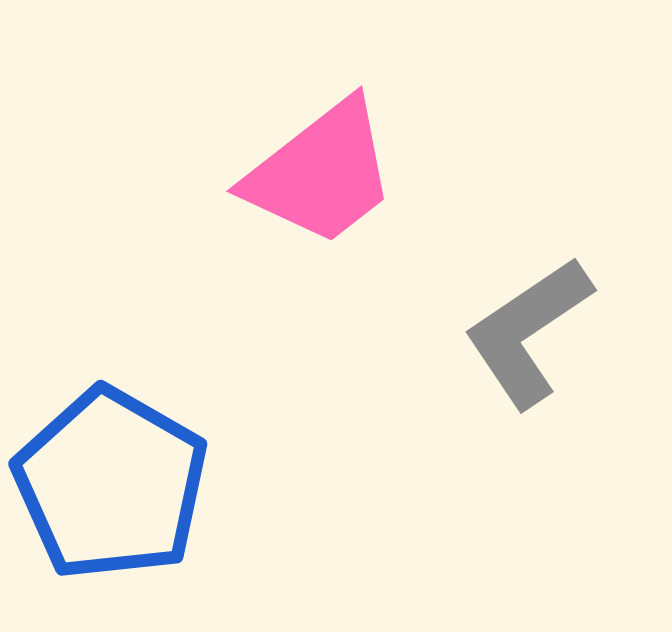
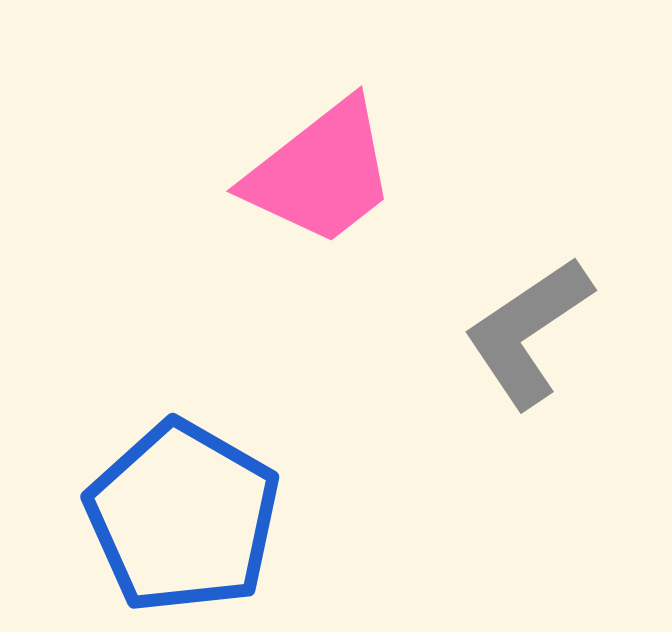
blue pentagon: moved 72 px right, 33 px down
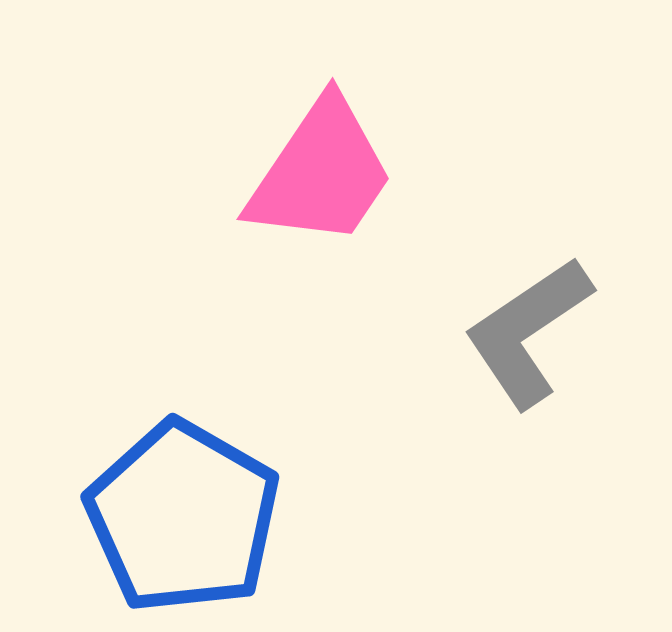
pink trapezoid: rotated 18 degrees counterclockwise
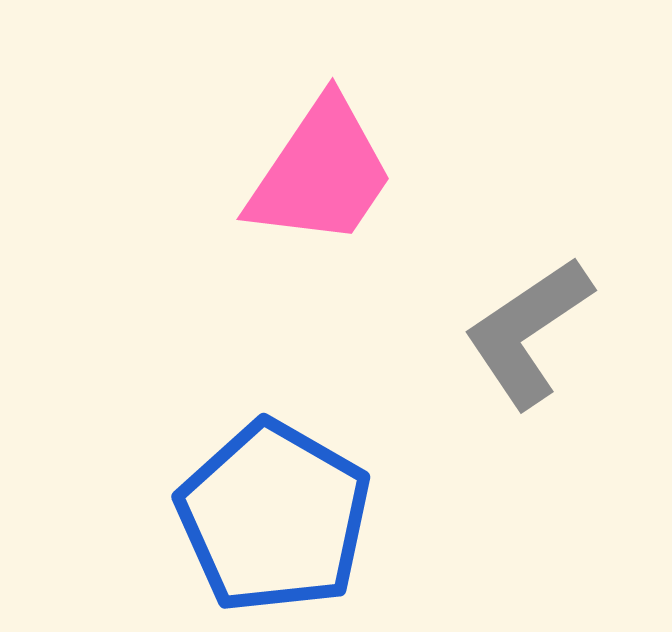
blue pentagon: moved 91 px right
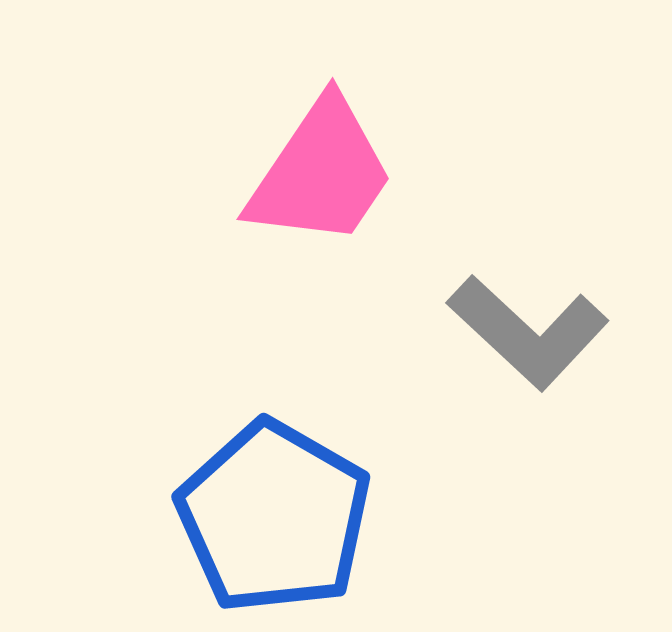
gray L-shape: rotated 103 degrees counterclockwise
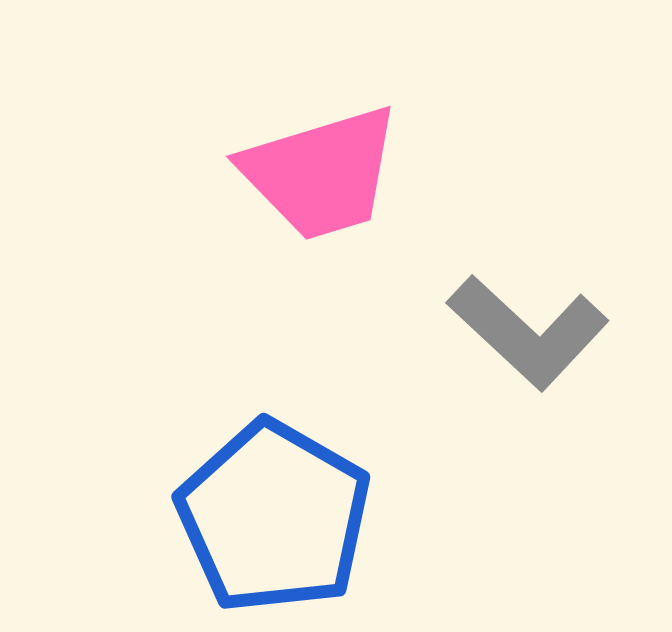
pink trapezoid: rotated 39 degrees clockwise
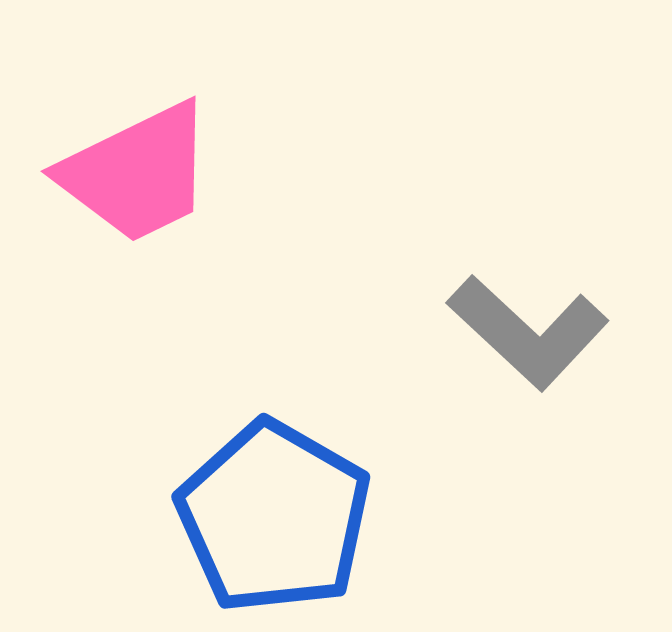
pink trapezoid: moved 184 px left; rotated 9 degrees counterclockwise
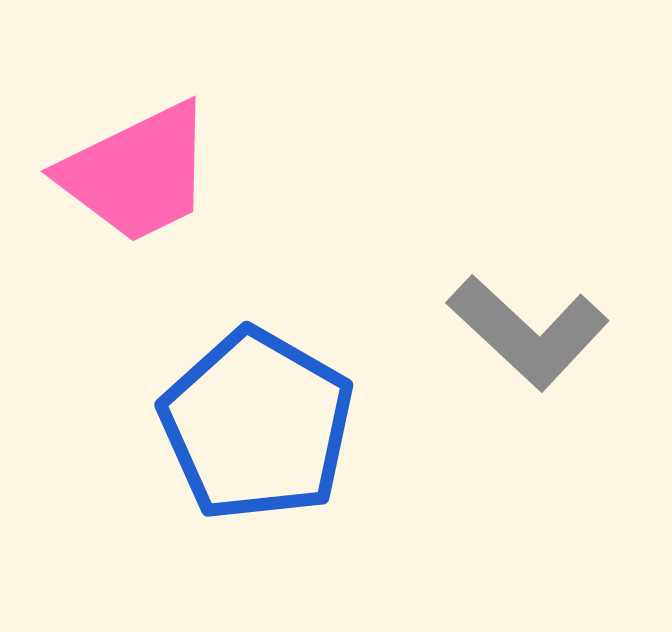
blue pentagon: moved 17 px left, 92 px up
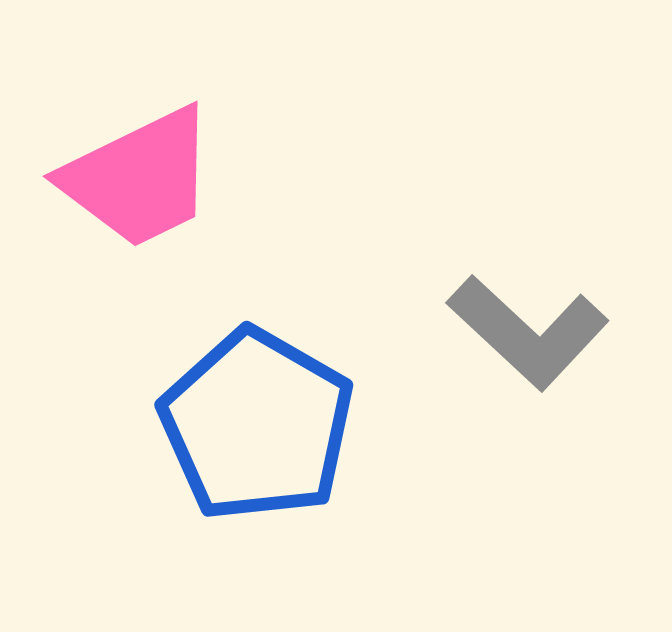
pink trapezoid: moved 2 px right, 5 px down
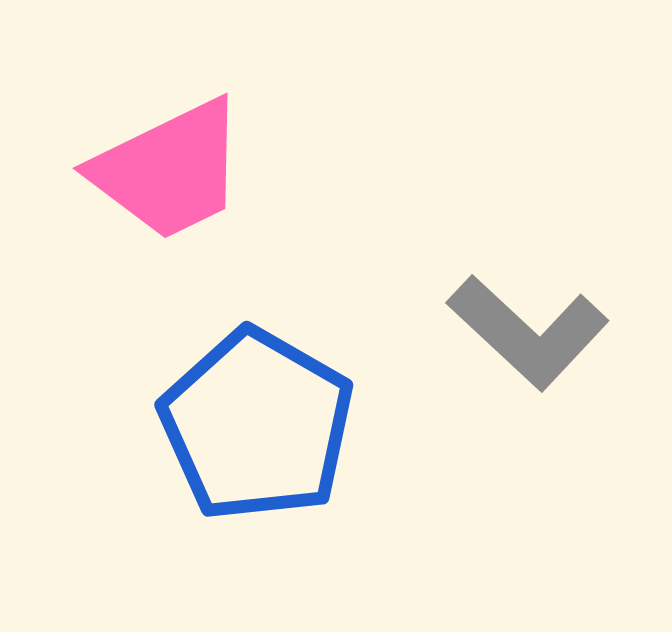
pink trapezoid: moved 30 px right, 8 px up
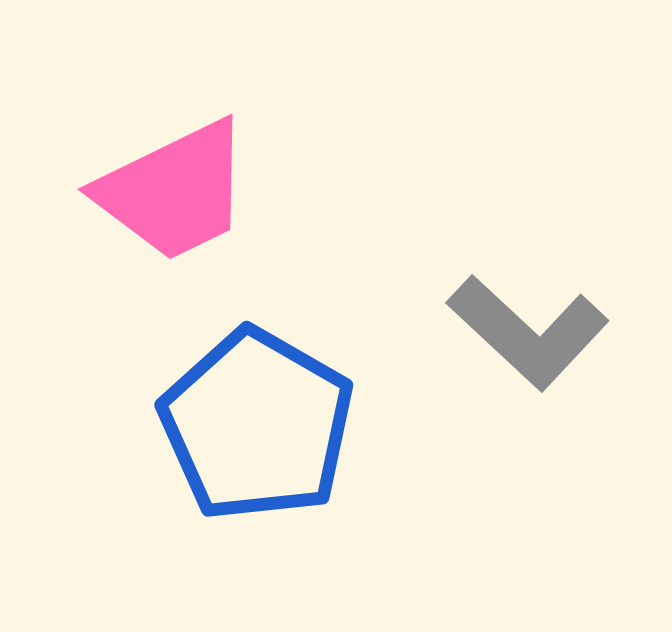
pink trapezoid: moved 5 px right, 21 px down
